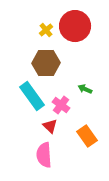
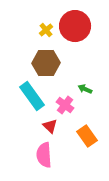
pink cross: moved 4 px right
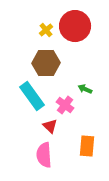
orange rectangle: moved 10 px down; rotated 40 degrees clockwise
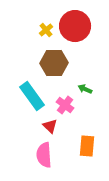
brown hexagon: moved 8 px right
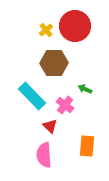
cyan rectangle: rotated 8 degrees counterclockwise
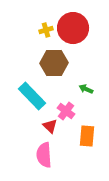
red circle: moved 2 px left, 2 px down
yellow cross: rotated 24 degrees clockwise
green arrow: moved 1 px right
pink cross: moved 1 px right, 6 px down
orange rectangle: moved 10 px up
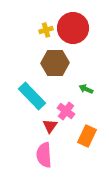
brown hexagon: moved 1 px right
red triangle: rotated 21 degrees clockwise
orange rectangle: rotated 20 degrees clockwise
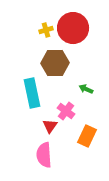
cyan rectangle: moved 3 px up; rotated 32 degrees clockwise
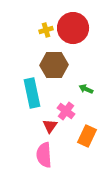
brown hexagon: moved 1 px left, 2 px down
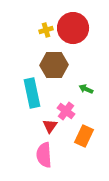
orange rectangle: moved 3 px left
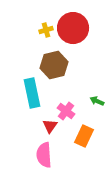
brown hexagon: rotated 12 degrees counterclockwise
green arrow: moved 11 px right, 12 px down
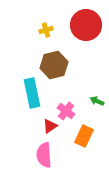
red circle: moved 13 px right, 3 px up
red triangle: rotated 21 degrees clockwise
